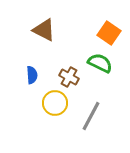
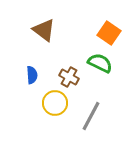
brown triangle: rotated 10 degrees clockwise
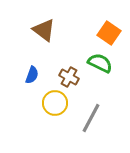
blue semicircle: rotated 24 degrees clockwise
gray line: moved 2 px down
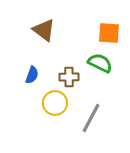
orange square: rotated 30 degrees counterclockwise
brown cross: rotated 30 degrees counterclockwise
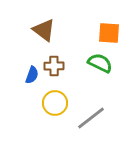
brown cross: moved 15 px left, 11 px up
gray line: rotated 24 degrees clockwise
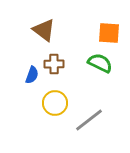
brown cross: moved 2 px up
gray line: moved 2 px left, 2 px down
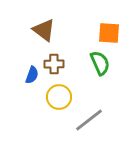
green semicircle: rotated 40 degrees clockwise
yellow circle: moved 4 px right, 6 px up
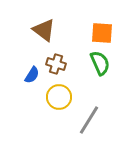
orange square: moved 7 px left
brown cross: moved 2 px right; rotated 18 degrees clockwise
blue semicircle: rotated 12 degrees clockwise
gray line: rotated 20 degrees counterclockwise
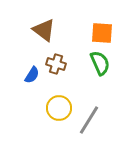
yellow circle: moved 11 px down
